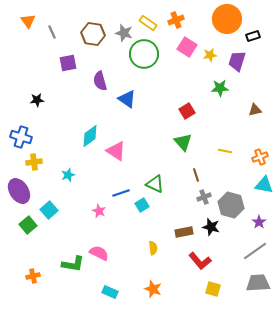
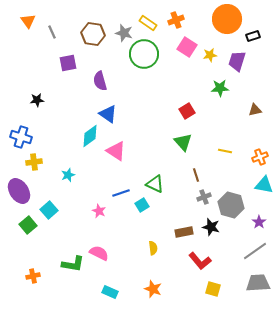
blue triangle at (127, 99): moved 19 px left, 15 px down
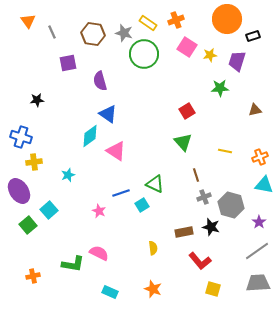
gray line at (255, 251): moved 2 px right
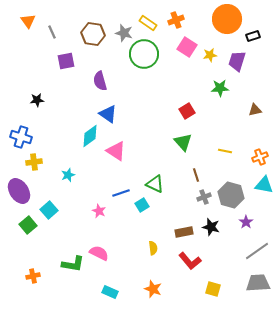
purple square at (68, 63): moved 2 px left, 2 px up
gray hexagon at (231, 205): moved 10 px up
purple star at (259, 222): moved 13 px left
red L-shape at (200, 261): moved 10 px left
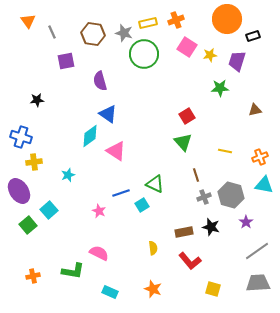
yellow rectangle at (148, 23): rotated 48 degrees counterclockwise
red square at (187, 111): moved 5 px down
green L-shape at (73, 264): moved 7 px down
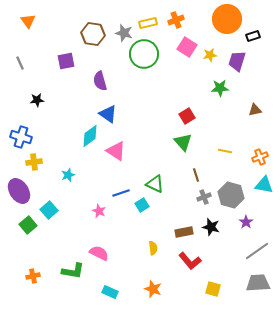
gray line at (52, 32): moved 32 px left, 31 px down
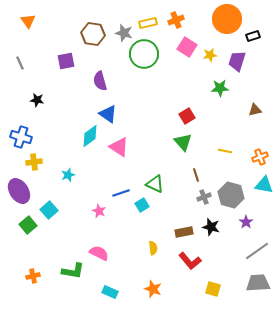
black star at (37, 100): rotated 16 degrees clockwise
pink triangle at (116, 151): moved 3 px right, 4 px up
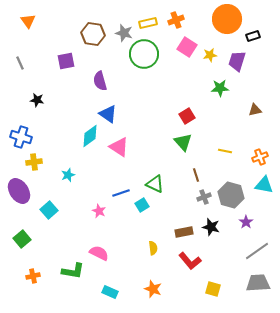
green square at (28, 225): moved 6 px left, 14 px down
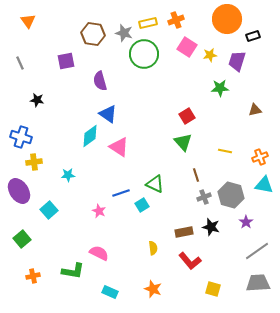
cyan star at (68, 175): rotated 16 degrees clockwise
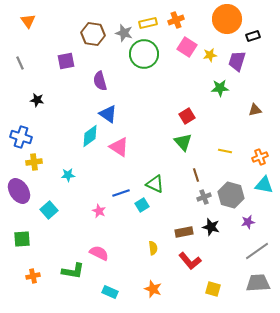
purple star at (246, 222): moved 2 px right; rotated 24 degrees clockwise
green square at (22, 239): rotated 36 degrees clockwise
